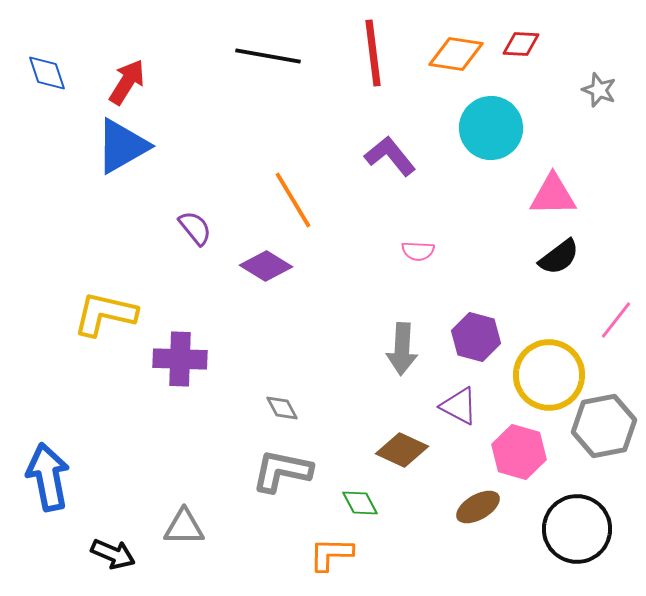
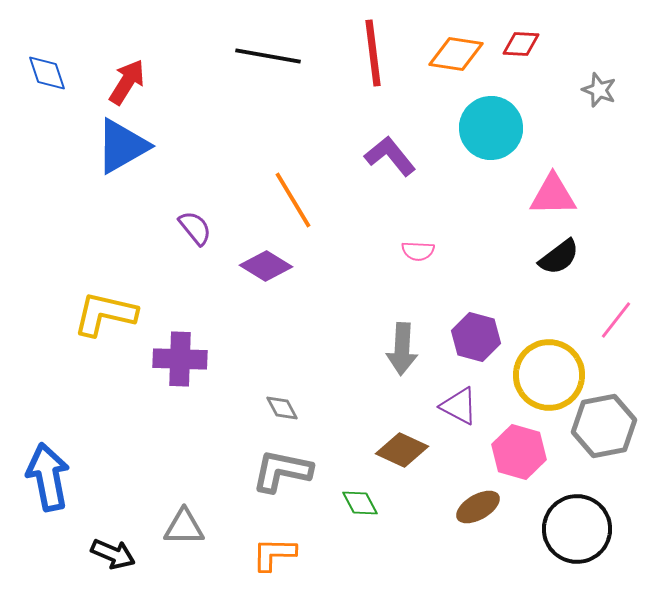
orange L-shape: moved 57 px left
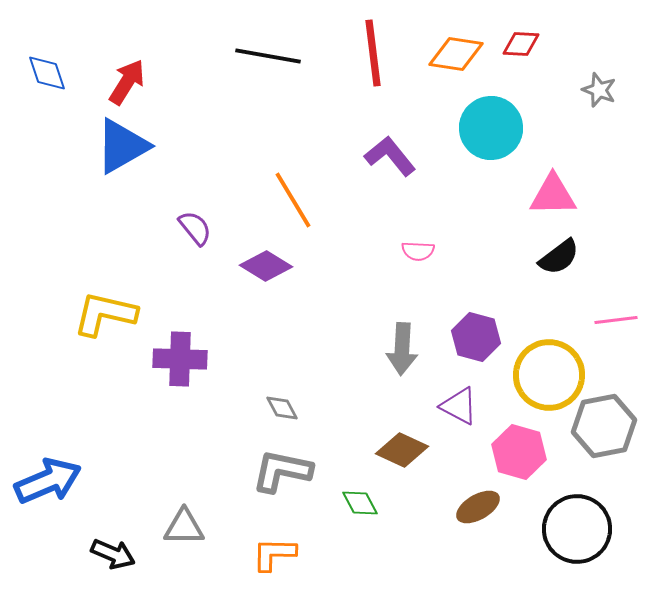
pink line: rotated 45 degrees clockwise
blue arrow: moved 4 px down; rotated 78 degrees clockwise
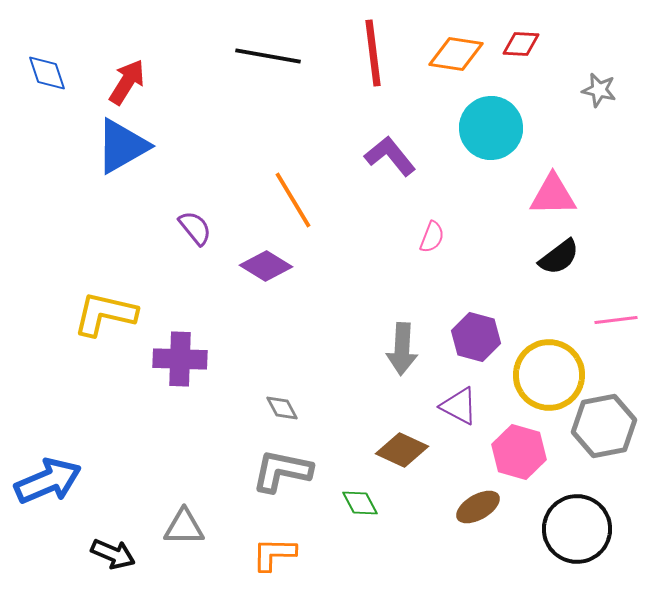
gray star: rotated 8 degrees counterclockwise
pink semicircle: moved 14 px right, 14 px up; rotated 72 degrees counterclockwise
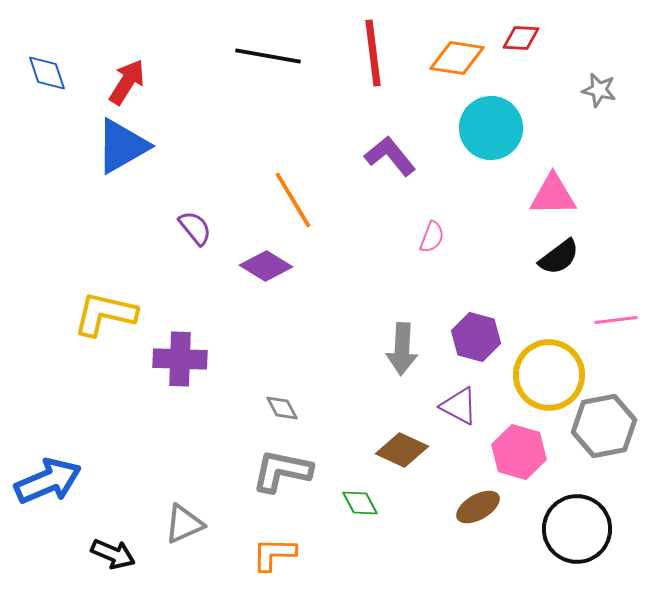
red diamond: moved 6 px up
orange diamond: moved 1 px right, 4 px down
gray triangle: moved 3 px up; rotated 24 degrees counterclockwise
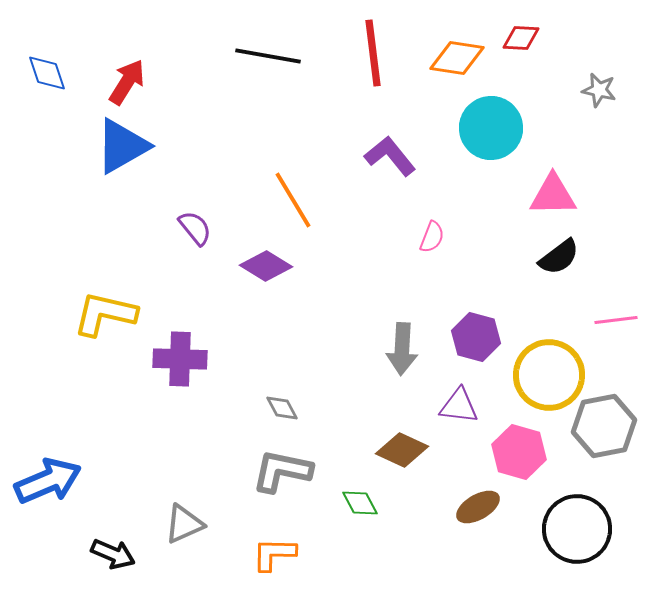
purple triangle: rotated 21 degrees counterclockwise
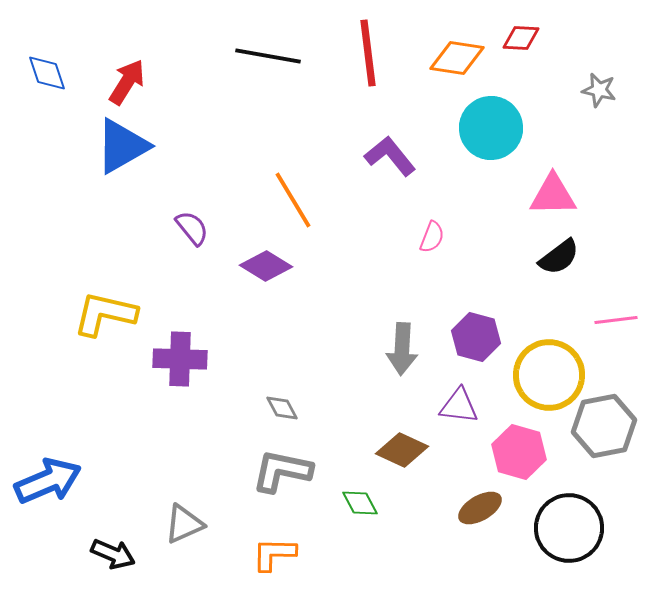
red line: moved 5 px left
purple semicircle: moved 3 px left
brown ellipse: moved 2 px right, 1 px down
black circle: moved 8 px left, 1 px up
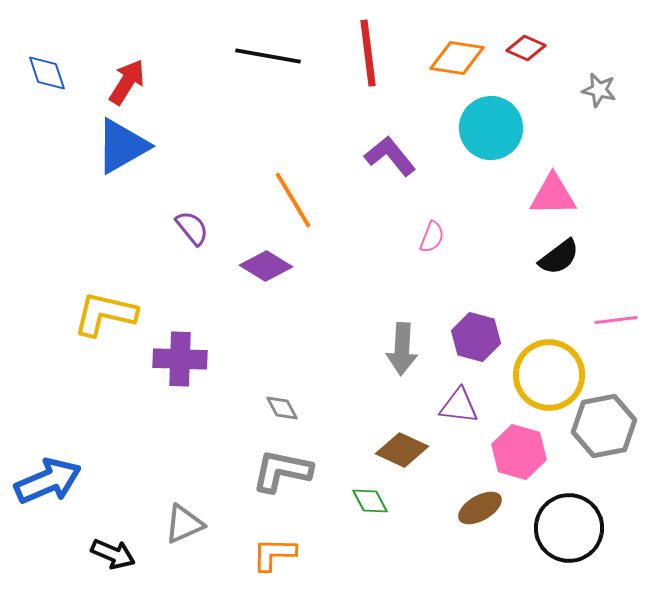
red diamond: moved 5 px right, 10 px down; rotated 21 degrees clockwise
green diamond: moved 10 px right, 2 px up
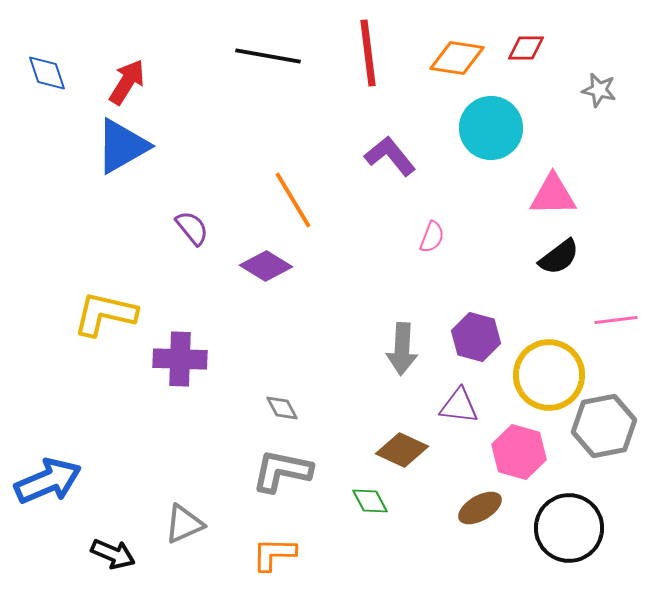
red diamond: rotated 24 degrees counterclockwise
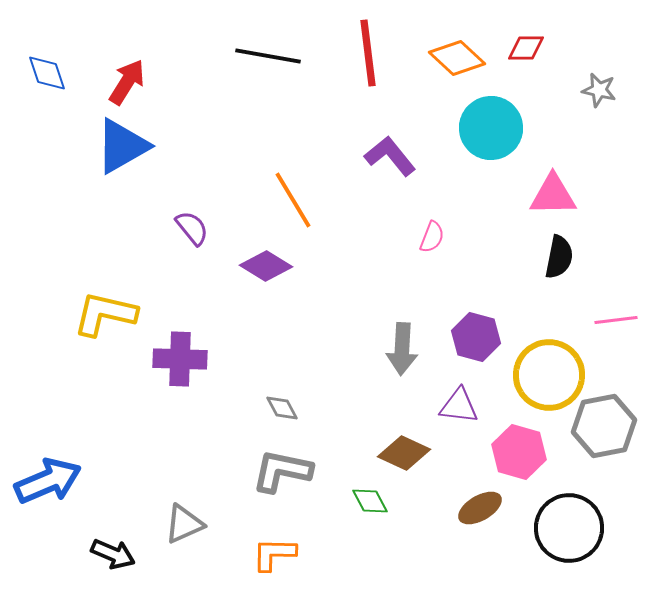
orange diamond: rotated 34 degrees clockwise
black semicircle: rotated 42 degrees counterclockwise
brown diamond: moved 2 px right, 3 px down
